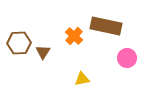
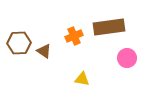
brown rectangle: moved 3 px right, 1 px down; rotated 20 degrees counterclockwise
orange cross: rotated 24 degrees clockwise
brown triangle: moved 1 px right, 1 px up; rotated 28 degrees counterclockwise
yellow triangle: rotated 21 degrees clockwise
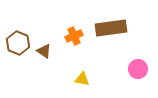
brown rectangle: moved 2 px right, 1 px down
brown hexagon: moved 1 px left; rotated 25 degrees clockwise
pink circle: moved 11 px right, 11 px down
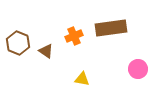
brown triangle: moved 2 px right
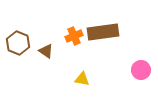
brown rectangle: moved 8 px left, 4 px down
pink circle: moved 3 px right, 1 px down
